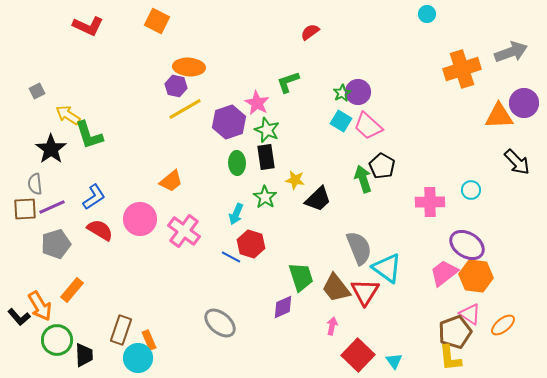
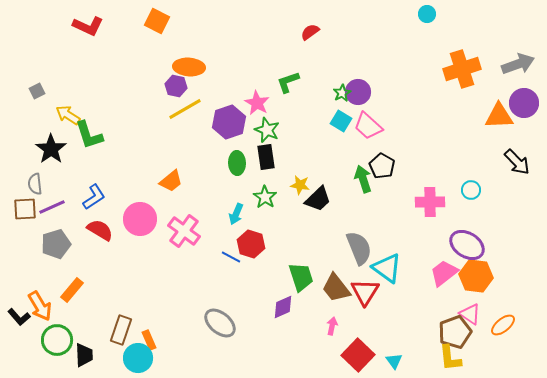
gray arrow at (511, 52): moved 7 px right, 12 px down
yellow star at (295, 180): moved 5 px right, 5 px down
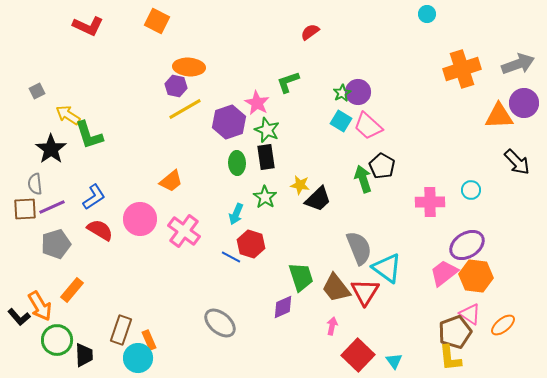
purple ellipse at (467, 245): rotated 64 degrees counterclockwise
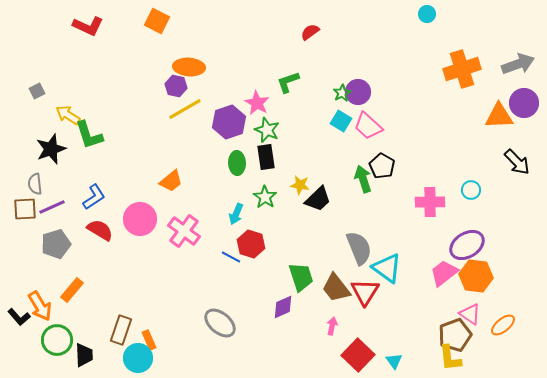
black star at (51, 149): rotated 16 degrees clockwise
brown pentagon at (455, 332): moved 3 px down
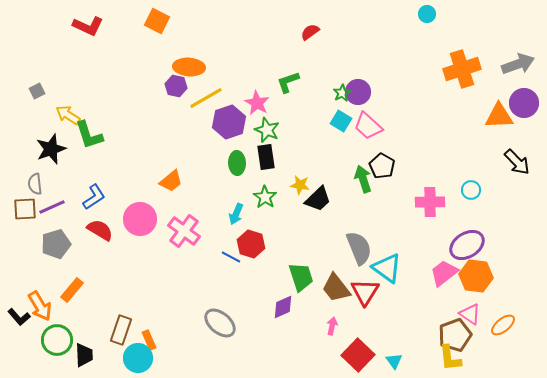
yellow line at (185, 109): moved 21 px right, 11 px up
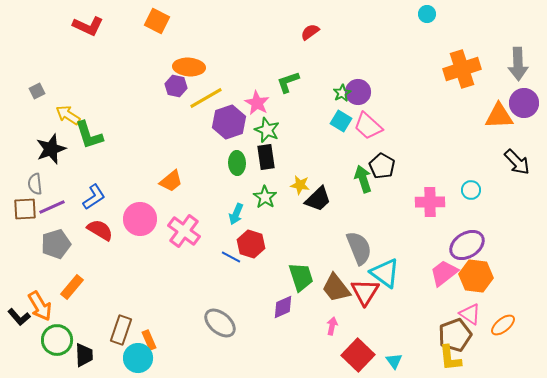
gray arrow at (518, 64): rotated 108 degrees clockwise
cyan triangle at (387, 268): moved 2 px left, 5 px down
orange rectangle at (72, 290): moved 3 px up
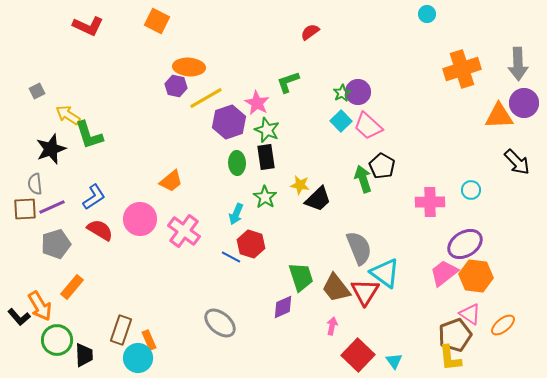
cyan square at (341, 121): rotated 15 degrees clockwise
purple ellipse at (467, 245): moved 2 px left, 1 px up
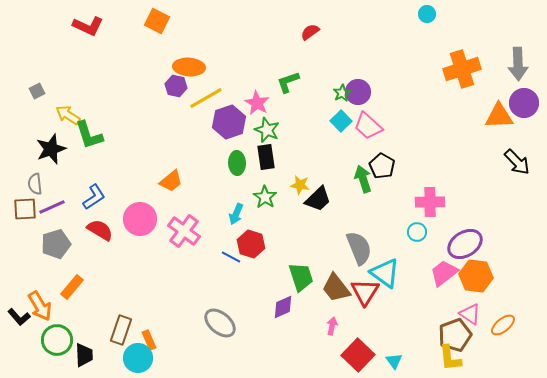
cyan circle at (471, 190): moved 54 px left, 42 px down
